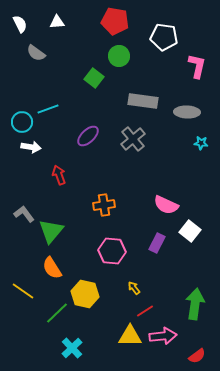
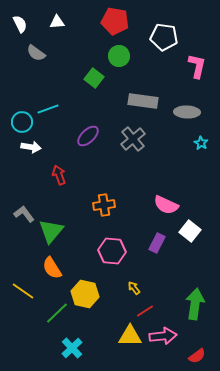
cyan star: rotated 24 degrees clockwise
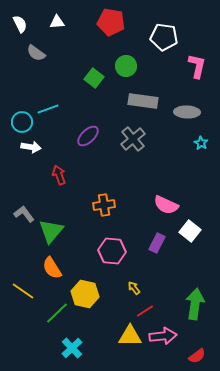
red pentagon: moved 4 px left, 1 px down
green circle: moved 7 px right, 10 px down
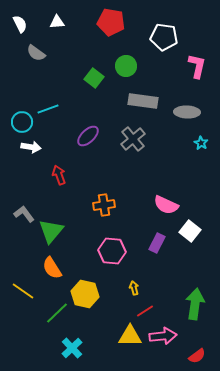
yellow arrow: rotated 24 degrees clockwise
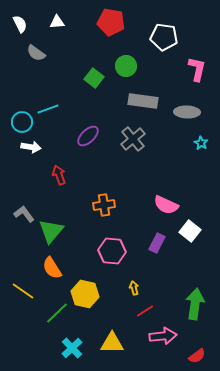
pink L-shape: moved 3 px down
yellow triangle: moved 18 px left, 7 px down
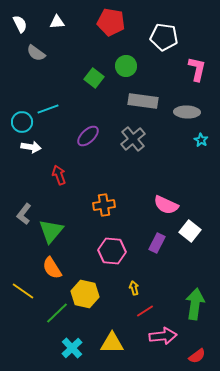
cyan star: moved 3 px up
gray L-shape: rotated 105 degrees counterclockwise
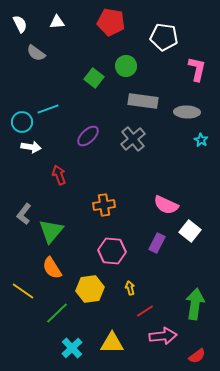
yellow arrow: moved 4 px left
yellow hexagon: moved 5 px right, 5 px up; rotated 20 degrees counterclockwise
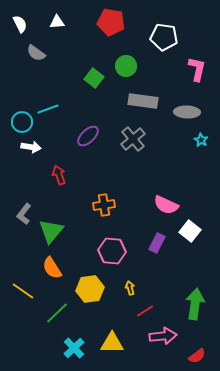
cyan cross: moved 2 px right
